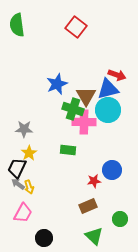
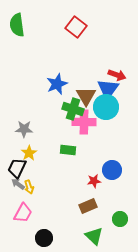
blue triangle: rotated 40 degrees counterclockwise
cyan circle: moved 2 px left, 3 px up
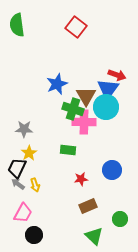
red star: moved 13 px left, 2 px up
yellow arrow: moved 6 px right, 2 px up
black circle: moved 10 px left, 3 px up
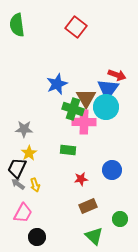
brown triangle: moved 2 px down
black circle: moved 3 px right, 2 px down
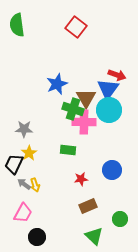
cyan circle: moved 3 px right, 3 px down
black trapezoid: moved 3 px left, 4 px up
gray arrow: moved 6 px right
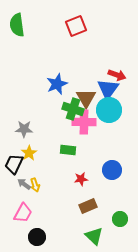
red square: moved 1 px up; rotated 30 degrees clockwise
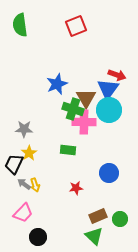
green semicircle: moved 3 px right
blue circle: moved 3 px left, 3 px down
red star: moved 5 px left, 9 px down
brown rectangle: moved 10 px right, 10 px down
pink trapezoid: rotated 15 degrees clockwise
black circle: moved 1 px right
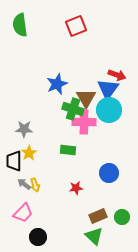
black trapezoid: moved 3 px up; rotated 25 degrees counterclockwise
green circle: moved 2 px right, 2 px up
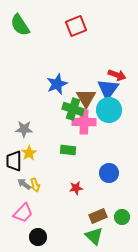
green semicircle: rotated 25 degrees counterclockwise
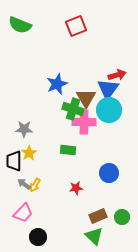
green semicircle: rotated 35 degrees counterclockwise
red arrow: rotated 36 degrees counterclockwise
yellow arrow: rotated 48 degrees clockwise
